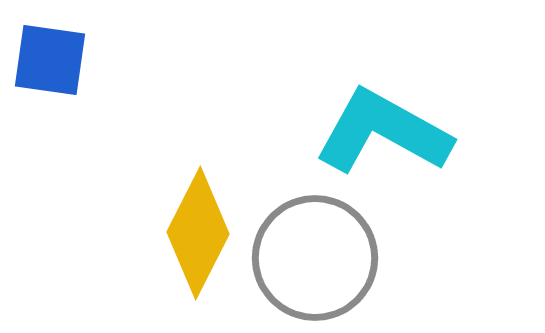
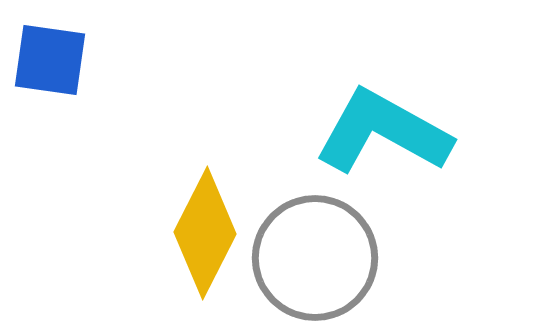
yellow diamond: moved 7 px right
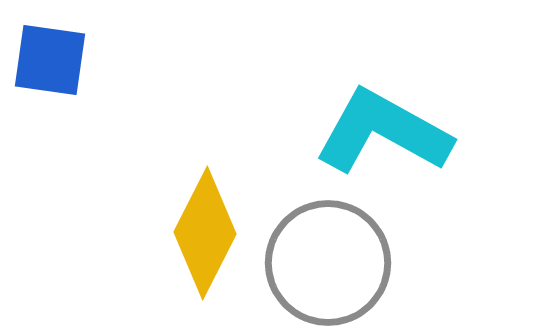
gray circle: moved 13 px right, 5 px down
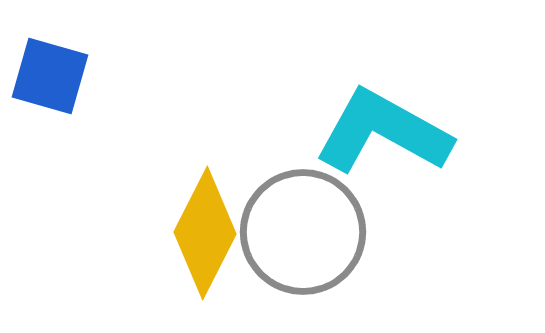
blue square: moved 16 px down; rotated 8 degrees clockwise
gray circle: moved 25 px left, 31 px up
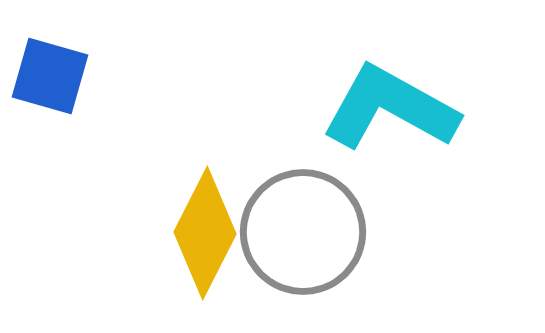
cyan L-shape: moved 7 px right, 24 px up
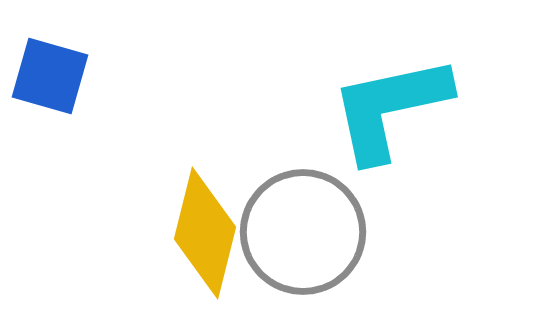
cyan L-shape: rotated 41 degrees counterclockwise
yellow diamond: rotated 13 degrees counterclockwise
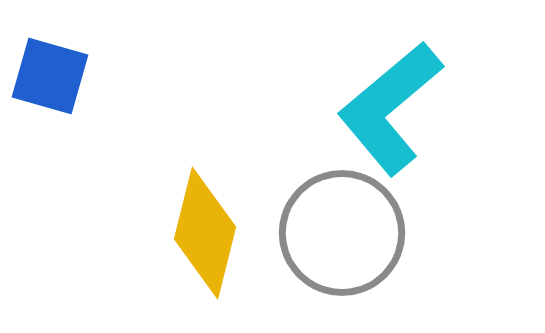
cyan L-shape: rotated 28 degrees counterclockwise
gray circle: moved 39 px right, 1 px down
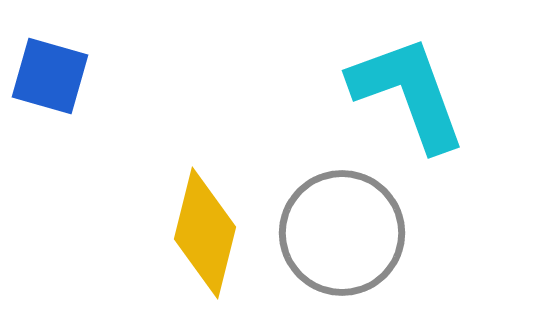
cyan L-shape: moved 18 px right, 15 px up; rotated 110 degrees clockwise
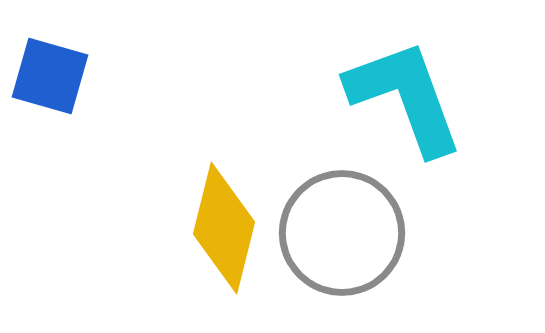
cyan L-shape: moved 3 px left, 4 px down
yellow diamond: moved 19 px right, 5 px up
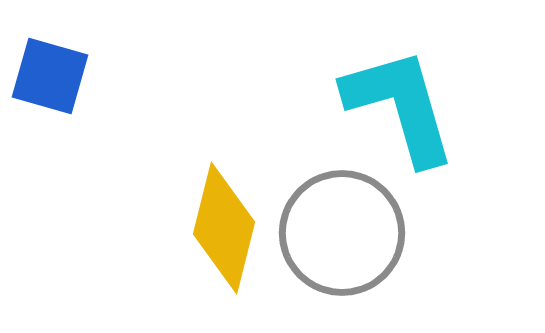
cyan L-shape: moved 5 px left, 9 px down; rotated 4 degrees clockwise
